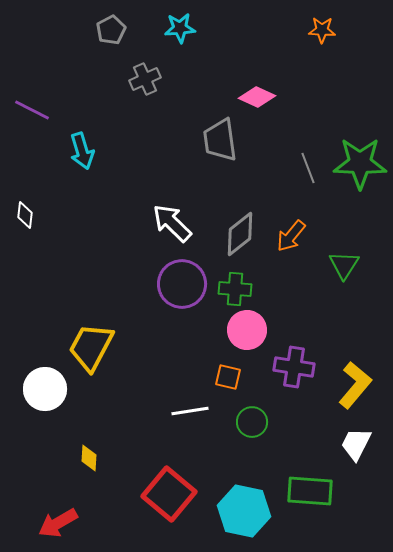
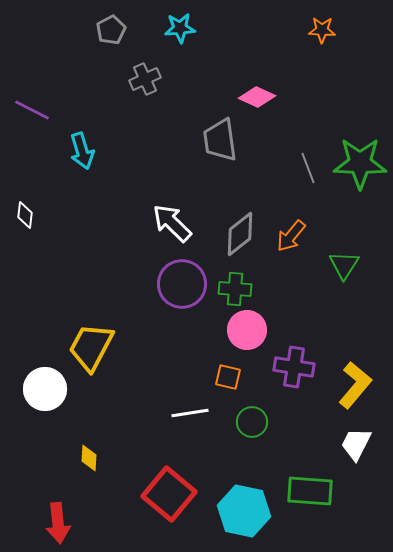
white line: moved 2 px down
red arrow: rotated 66 degrees counterclockwise
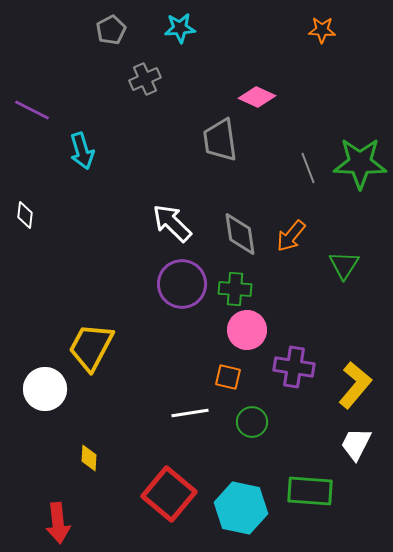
gray diamond: rotated 60 degrees counterclockwise
cyan hexagon: moved 3 px left, 3 px up
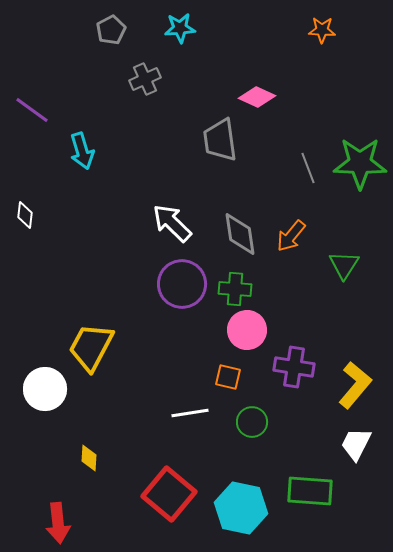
purple line: rotated 9 degrees clockwise
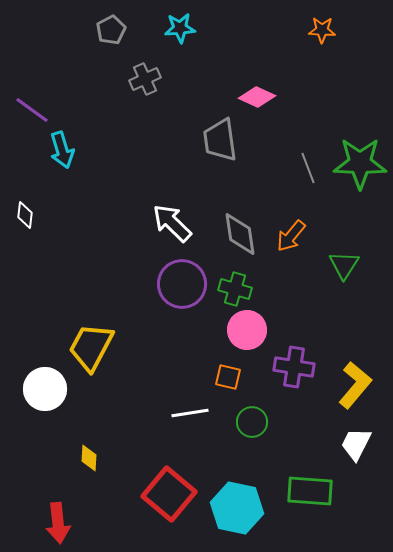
cyan arrow: moved 20 px left, 1 px up
green cross: rotated 12 degrees clockwise
cyan hexagon: moved 4 px left
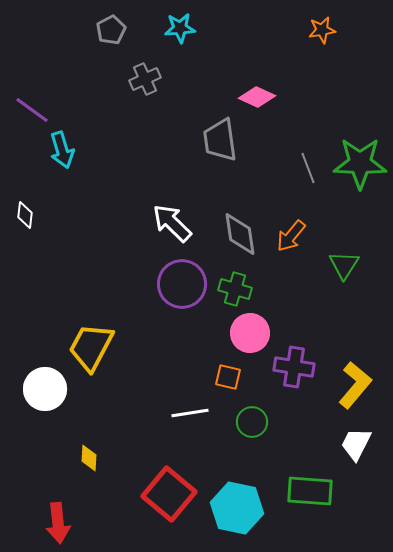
orange star: rotated 12 degrees counterclockwise
pink circle: moved 3 px right, 3 px down
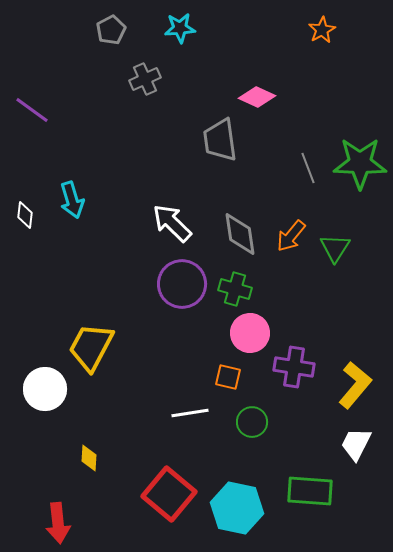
orange star: rotated 20 degrees counterclockwise
cyan arrow: moved 10 px right, 50 px down
green triangle: moved 9 px left, 17 px up
